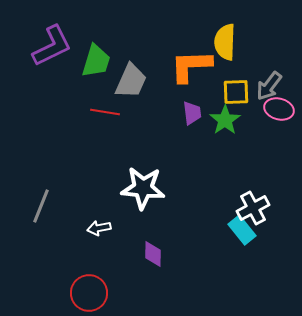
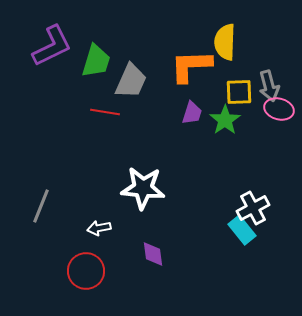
gray arrow: rotated 52 degrees counterclockwise
yellow square: moved 3 px right
purple trapezoid: rotated 25 degrees clockwise
purple diamond: rotated 8 degrees counterclockwise
red circle: moved 3 px left, 22 px up
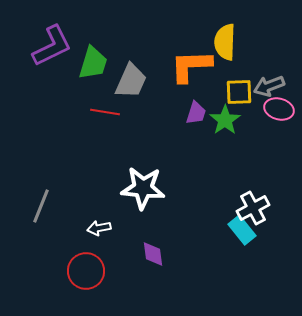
green trapezoid: moved 3 px left, 2 px down
gray arrow: rotated 84 degrees clockwise
purple trapezoid: moved 4 px right
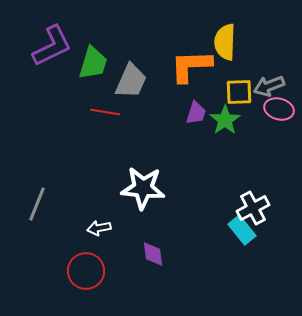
gray line: moved 4 px left, 2 px up
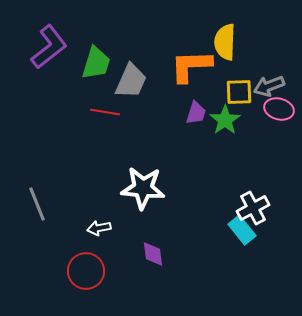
purple L-shape: moved 3 px left, 1 px down; rotated 12 degrees counterclockwise
green trapezoid: moved 3 px right
gray line: rotated 44 degrees counterclockwise
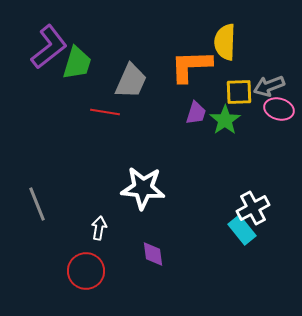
green trapezoid: moved 19 px left
white arrow: rotated 110 degrees clockwise
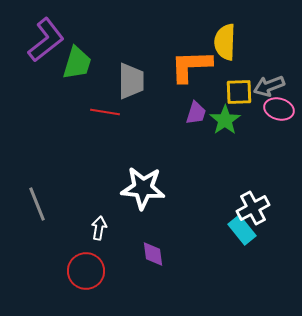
purple L-shape: moved 3 px left, 7 px up
gray trapezoid: rotated 24 degrees counterclockwise
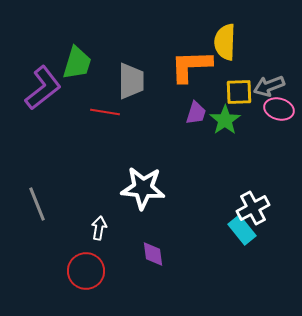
purple L-shape: moved 3 px left, 48 px down
